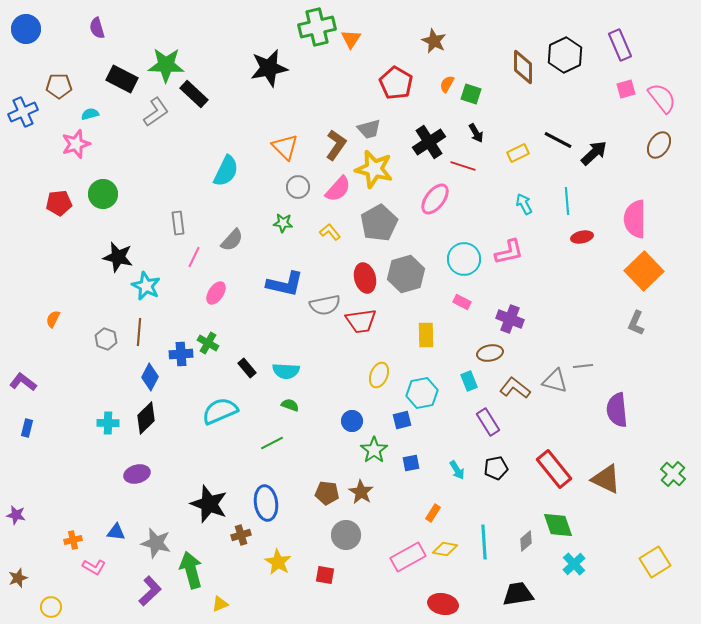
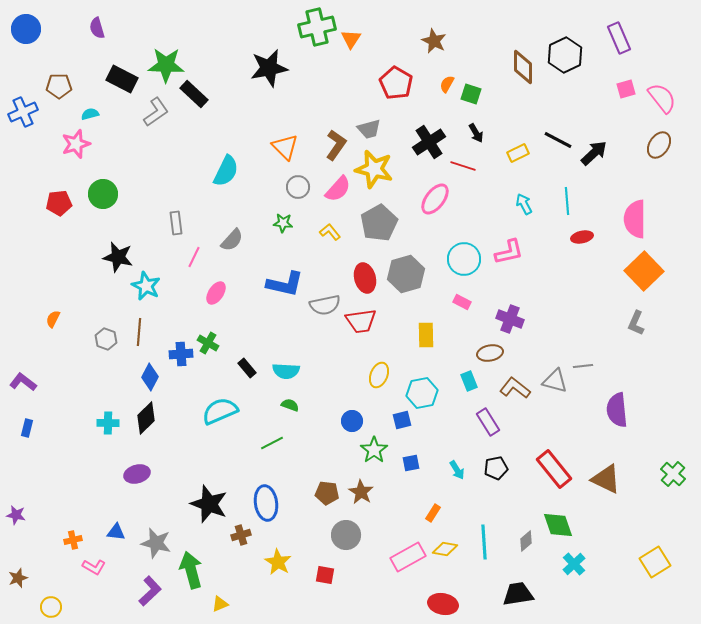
purple rectangle at (620, 45): moved 1 px left, 7 px up
gray rectangle at (178, 223): moved 2 px left
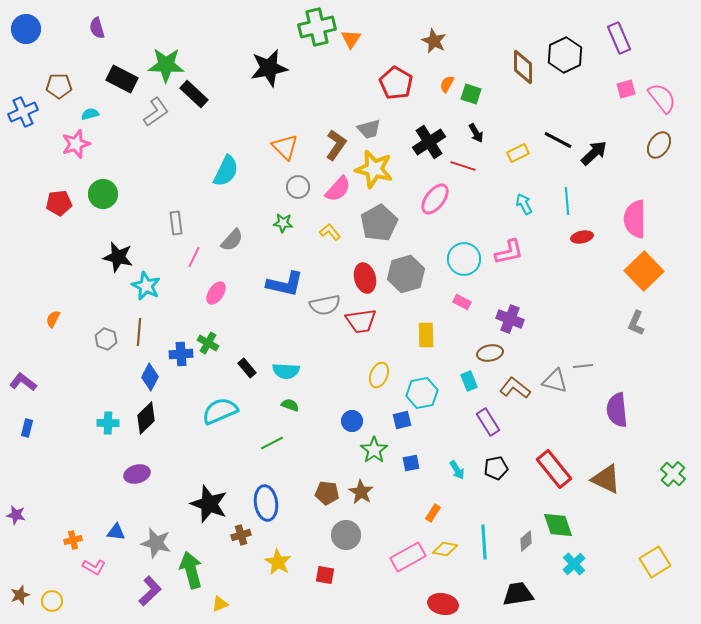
brown star at (18, 578): moved 2 px right, 17 px down
yellow circle at (51, 607): moved 1 px right, 6 px up
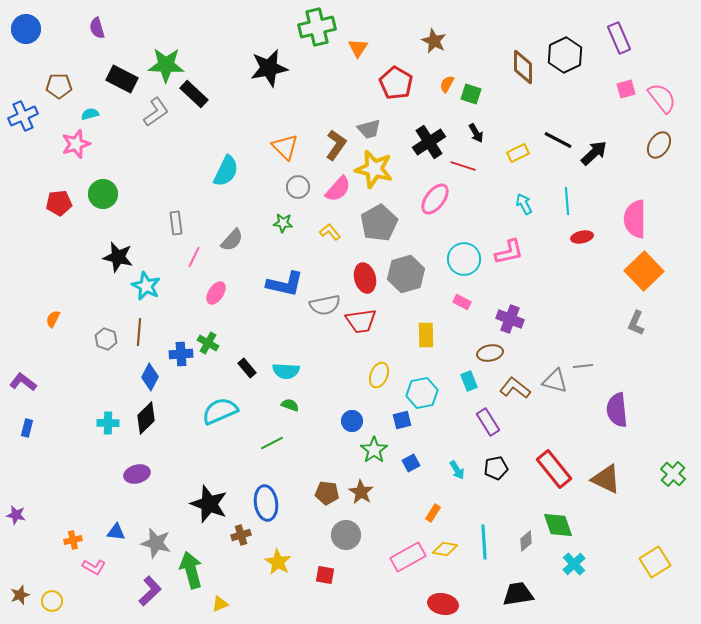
orange triangle at (351, 39): moved 7 px right, 9 px down
blue cross at (23, 112): moved 4 px down
blue square at (411, 463): rotated 18 degrees counterclockwise
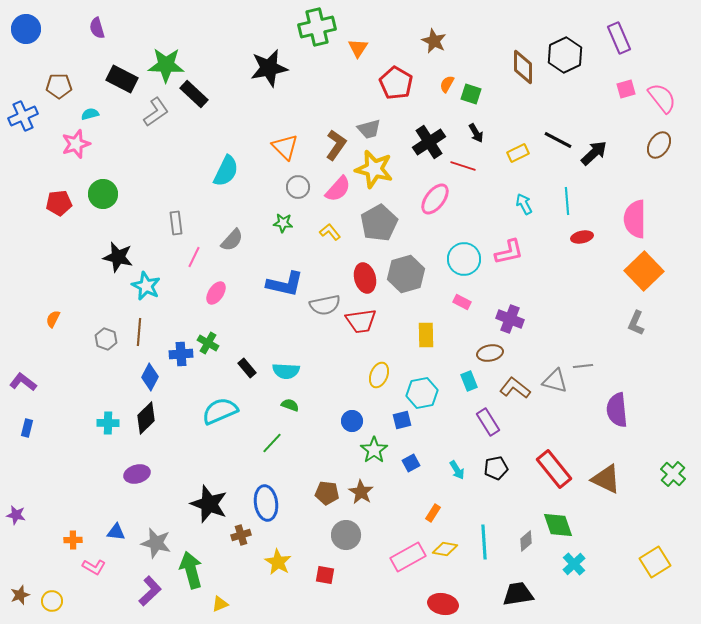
green line at (272, 443): rotated 20 degrees counterclockwise
orange cross at (73, 540): rotated 12 degrees clockwise
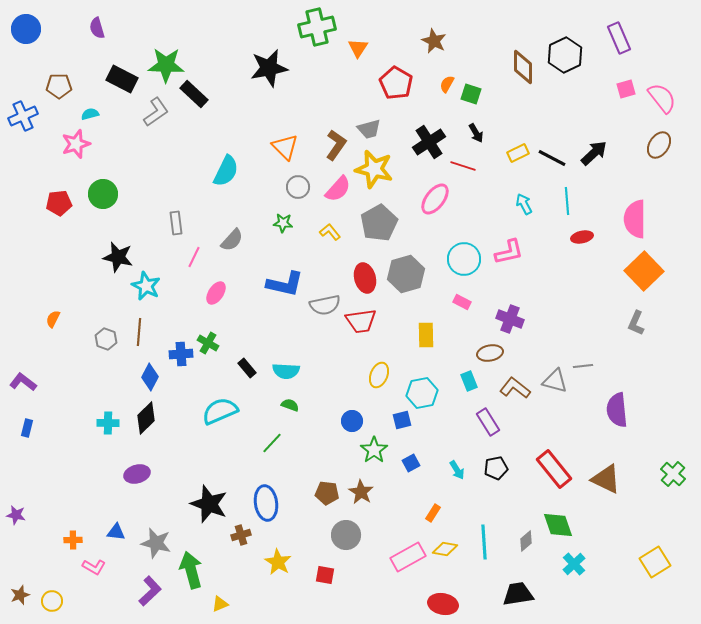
black line at (558, 140): moved 6 px left, 18 px down
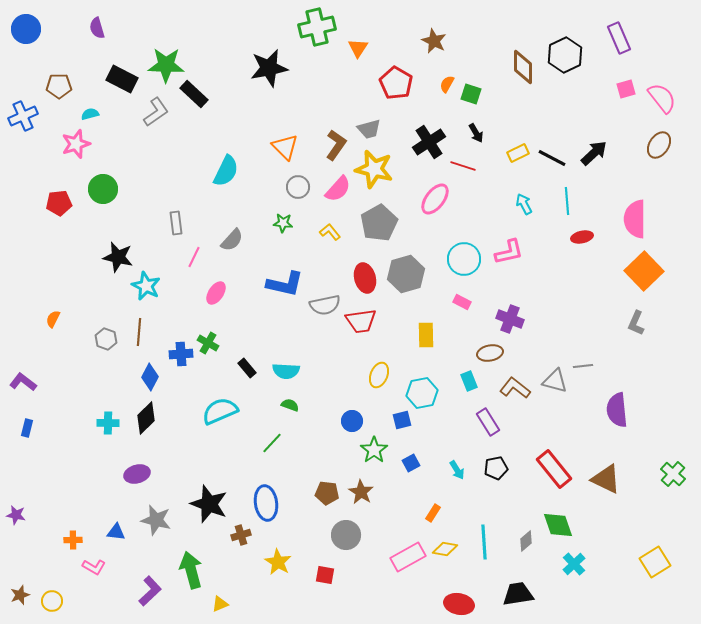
green circle at (103, 194): moved 5 px up
gray star at (156, 543): moved 23 px up
red ellipse at (443, 604): moved 16 px right
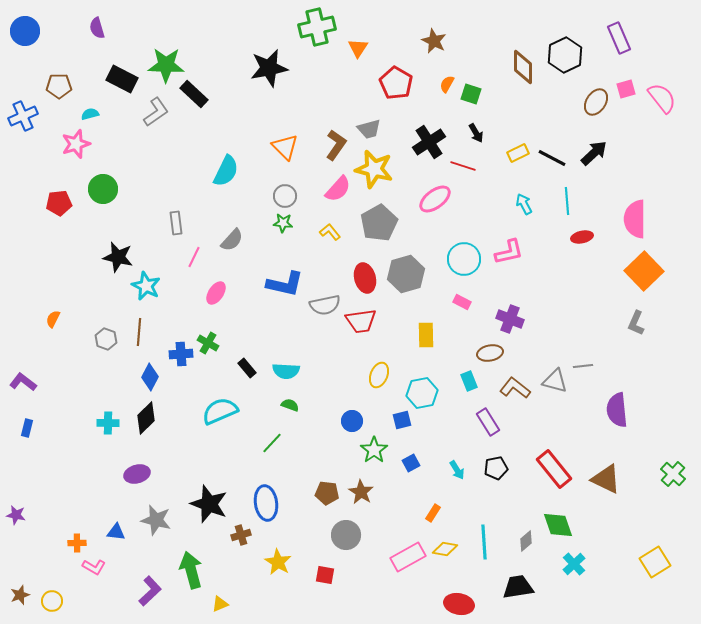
blue circle at (26, 29): moved 1 px left, 2 px down
brown ellipse at (659, 145): moved 63 px left, 43 px up
gray circle at (298, 187): moved 13 px left, 9 px down
pink ellipse at (435, 199): rotated 16 degrees clockwise
orange cross at (73, 540): moved 4 px right, 3 px down
black trapezoid at (518, 594): moved 7 px up
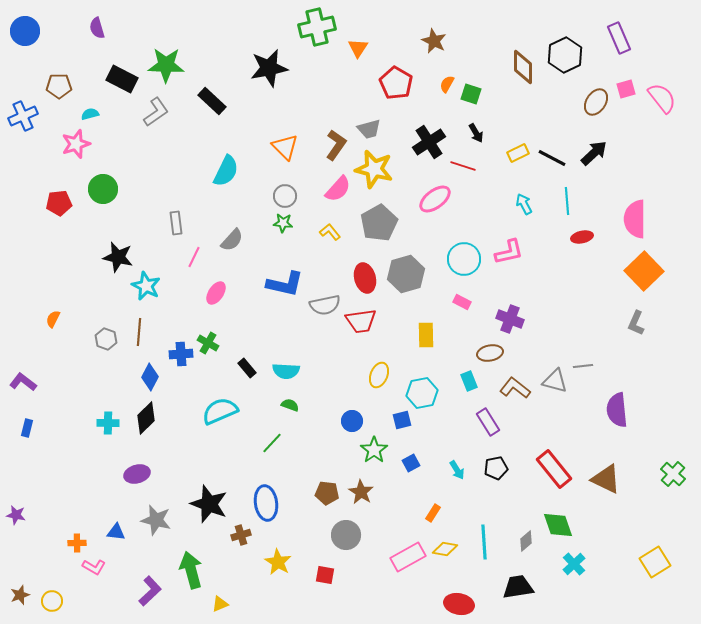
black rectangle at (194, 94): moved 18 px right, 7 px down
